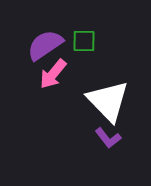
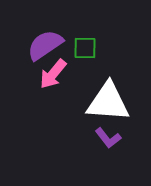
green square: moved 1 px right, 7 px down
white triangle: moved 1 px down; rotated 42 degrees counterclockwise
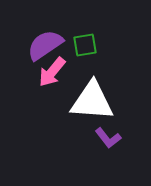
green square: moved 3 px up; rotated 10 degrees counterclockwise
pink arrow: moved 1 px left, 2 px up
white triangle: moved 16 px left, 1 px up
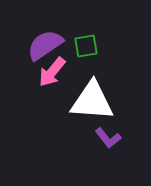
green square: moved 1 px right, 1 px down
